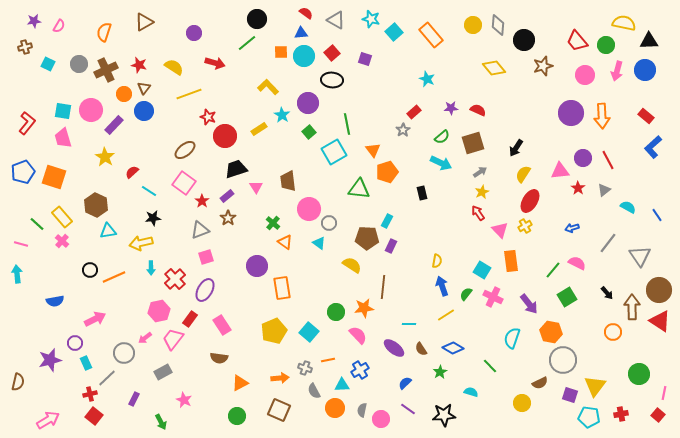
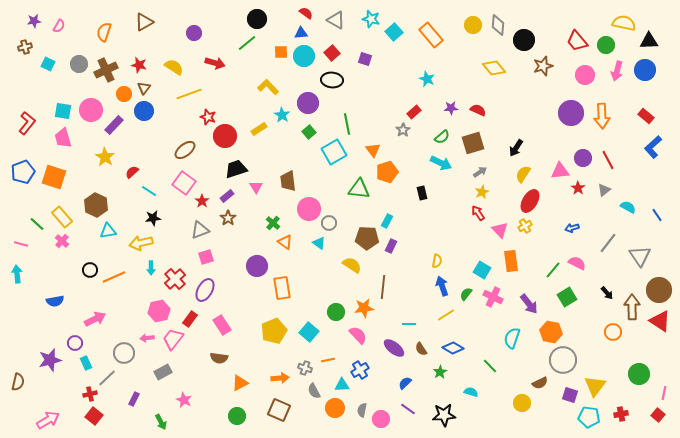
pink arrow at (145, 338): moved 2 px right; rotated 32 degrees clockwise
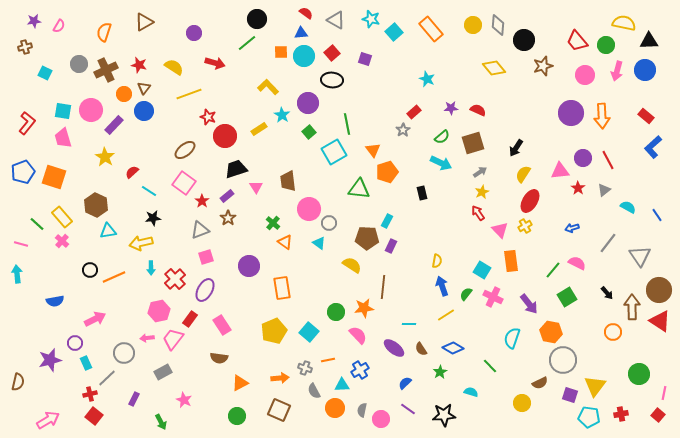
orange rectangle at (431, 35): moved 6 px up
cyan square at (48, 64): moved 3 px left, 9 px down
purple circle at (257, 266): moved 8 px left
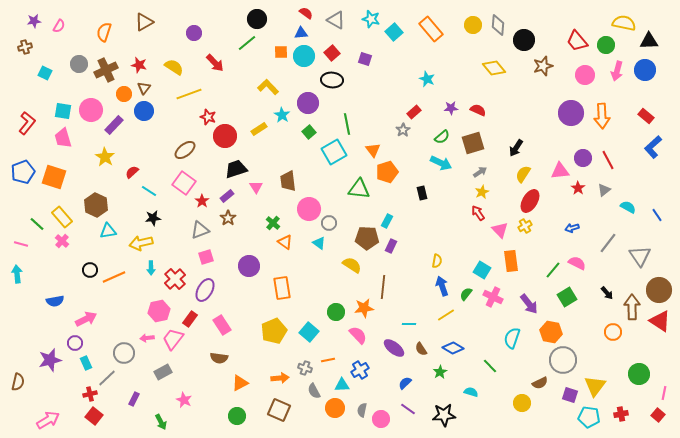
red arrow at (215, 63): rotated 30 degrees clockwise
pink arrow at (95, 319): moved 9 px left
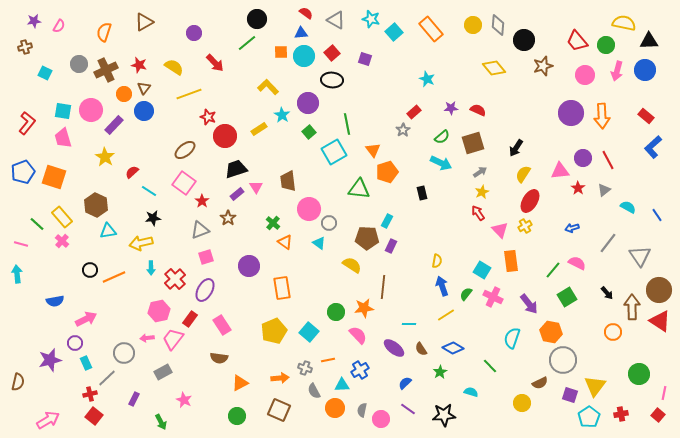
purple rectangle at (227, 196): moved 10 px right, 2 px up
cyan pentagon at (589, 417): rotated 30 degrees clockwise
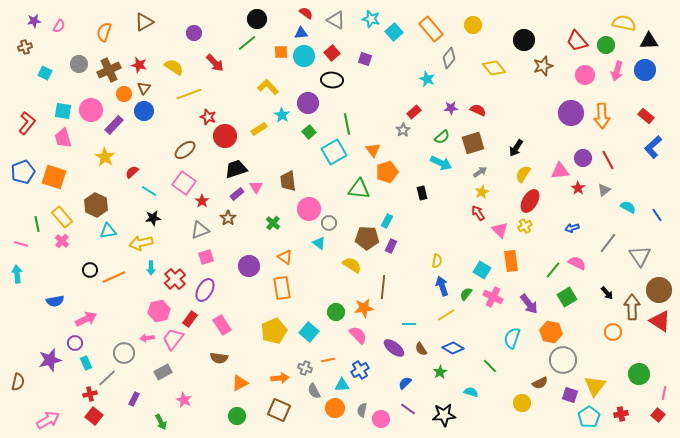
gray diamond at (498, 25): moved 49 px left, 33 px down; rotated 35 degrees clockwise
brown cross at (106, 70): moved 3 px right
green line at (37, 224): rotated 35 degrees clockwise
orange triangle at (285, 242): moved 15 px down
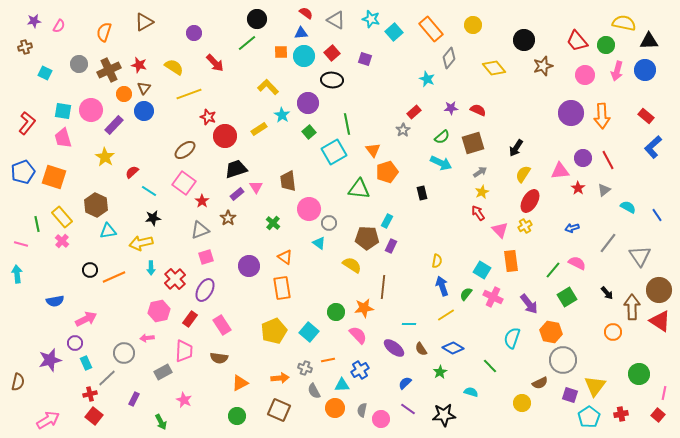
pink trapezoid at (173, 339): moved 11 px right, 12 px down; rotated 145 degrees clockwise
